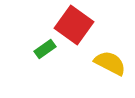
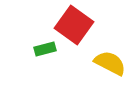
green rectangle: rotated 20 degrees clockwise
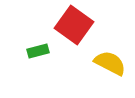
green rectangle: moved 7 px left, 2 px down
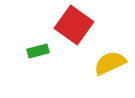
yellow semicircle: rotated 52 degrees counterclockwise
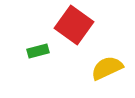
yellow semicircle: moved 3 px left, 5 px down
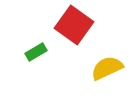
green rectangle: moved 2 px left, 1 px down; rotated 15 degrees counterclockwise
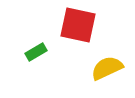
red square: moved 4 px right; rotated 24 degrees counterclockwise
